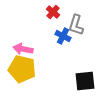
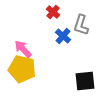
gray L-shape: moved 5 px right
blue cross: rotated 14 degrees clockwise
pink arrow: rotated 36 degrees clockwise
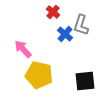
blue cross: moved 2 px right, 2 px up
yellow pentagon: moved 17 px right, 6 px down
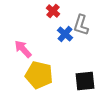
red cross: moved 1 px up
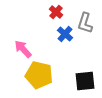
red cross: moved 3 px right, 1 px down
gray L-shape: moved 4 px right, 2 px up
